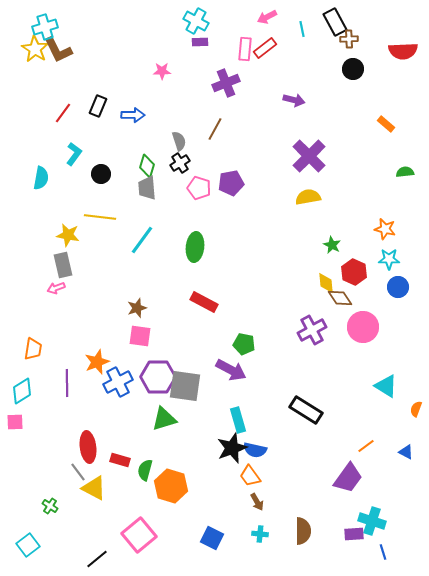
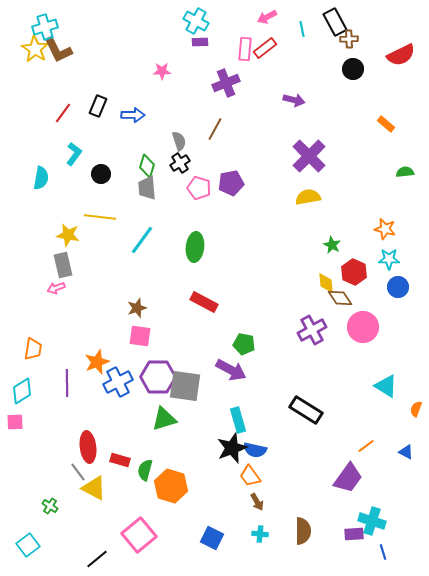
red semicircle at (403, 51): moved 2 px left, 4 px down; rotated 24 degrees counterclockwise
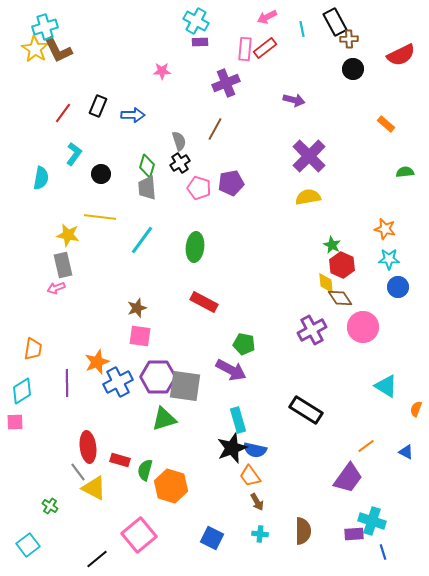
red hexagon at (354, 272): moved 12 px left, 7 px up
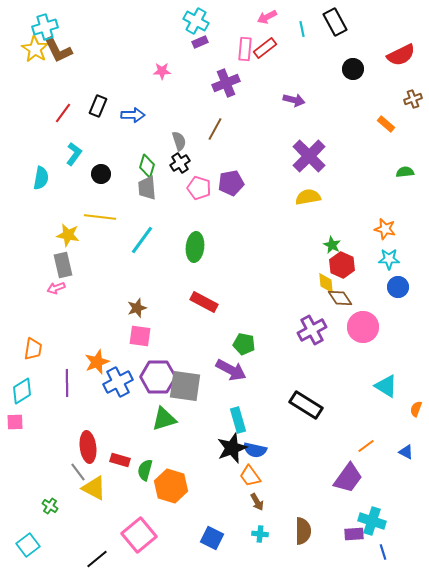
brown cross at (349, 39): moved 64 px right, 60 px down; rotated 18 degrees counterclockwise
purple rectangle at (200, 42): rotated 21 degrees counterclockwise
black rectangle at (306, 410): moved 5 px up
